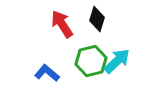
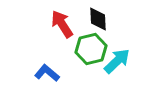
black diamond: moved 1 px right; rotated 20 degrees counterclockwise
green hexagon: moved 12 px up
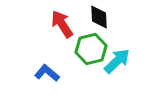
black diamond: moved 1 px right, 2 px up
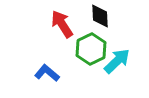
black diamond: moved 1 px right, 1 px up
green hexagon: rotated 12 degrees counterclockwise
